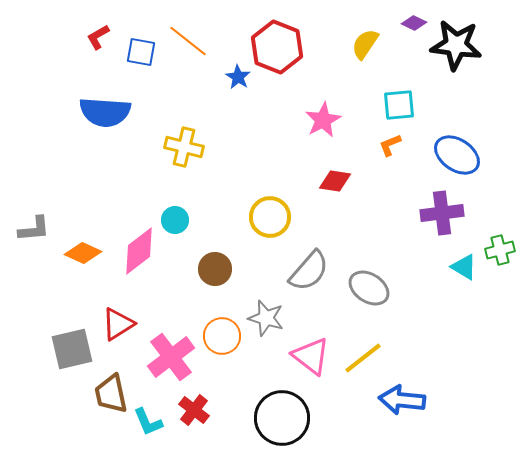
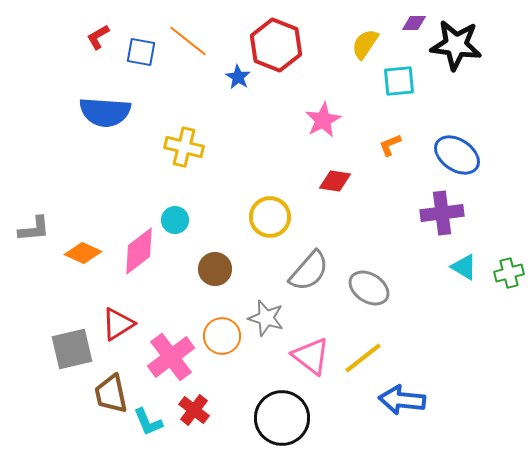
purple diamond: rotated 25 degrees counterclockwise
red hexagon: moved 1 px left, 2 px up
cyan square: moved 24 px up
green cross: moved 9 px right, 23 px down
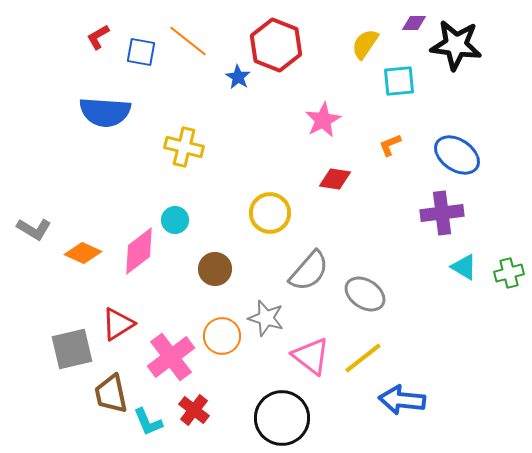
red diamond: moved 2 px up
yellow circle: moved 4 px up
gray L-shape: rotated 36 degrees clockwise
gray ellipse: moved 4 px left, 6 px down
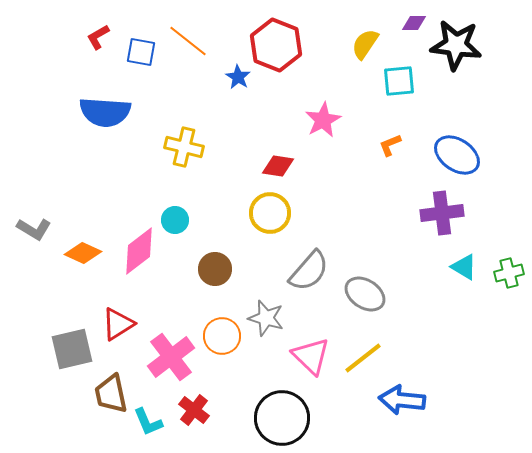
red diamond: moved 57 px left, 13 px up
pink triangle: rotated 6 degrees clockwise
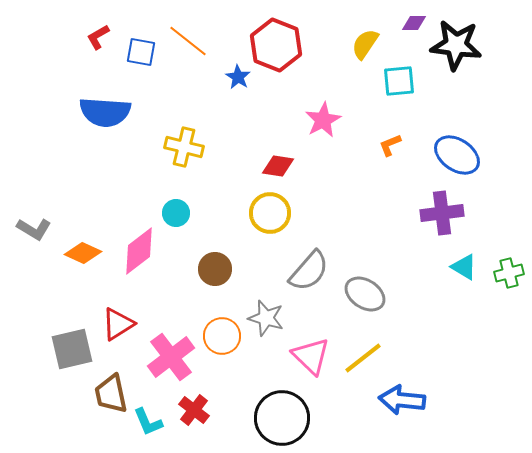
cyan circle: moved 1 px right, 7 px up
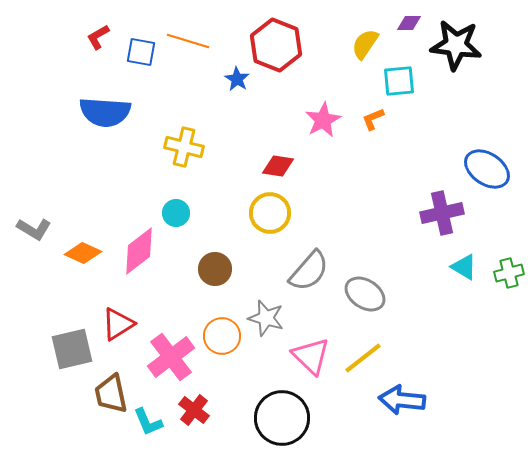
purple diamond: moved 5 px left
orange line: rotated 21 degrees counterclockwise
blue star: moved 1 px left, 2 px down
orange L-shape: moved 17 px left, 26 px up
blue ellipse: moved 30 px right, 14 px down
purple cross: rotated 6 degrees counterclockwise
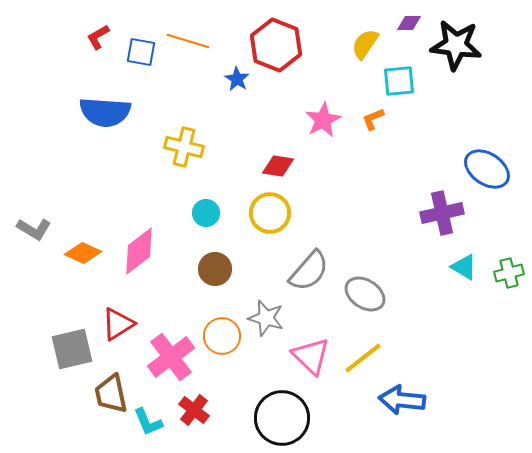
cyan circle: moved 30 px right
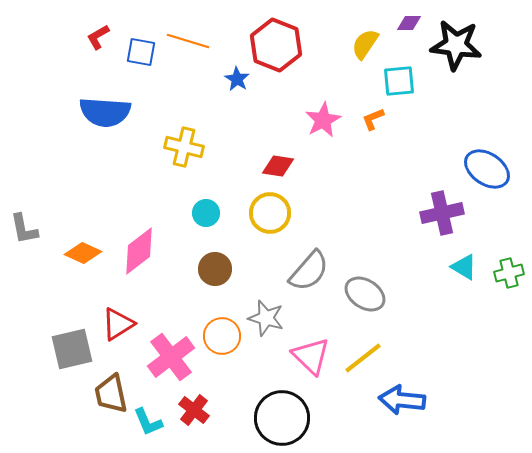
gray L-shape: moved 10 px left; rotated 48 degrees clockwise
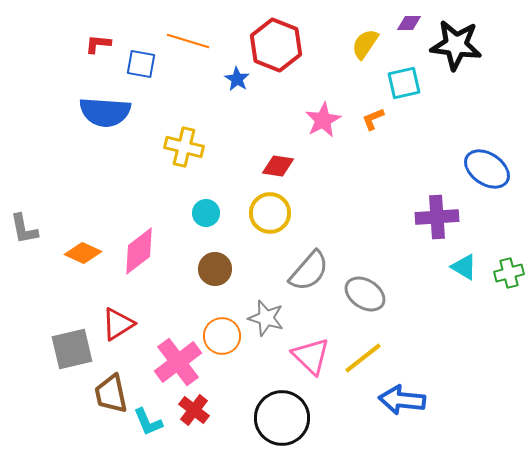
red L-shape: moved 7 px down; rotated 36 degrees clockwise
blue square: moved 12 px down
cyan square: moved 5 px right, 2 px down; rotated 8 degrees counterclockwise
purple cross: moved 5 px left, 4 px down; rotated 9 degrees clockwise
pink cross: moved 7 px right, 5 px down
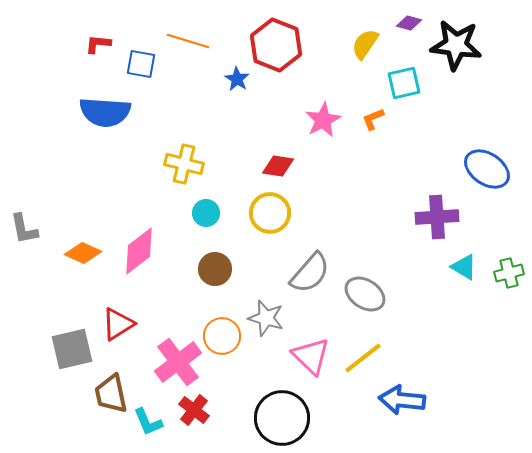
purple diamond: rotated 15 degrees clockwise
yellow cross: moved 17 px down
gray semicircle: moved 1 px right, 2 px down
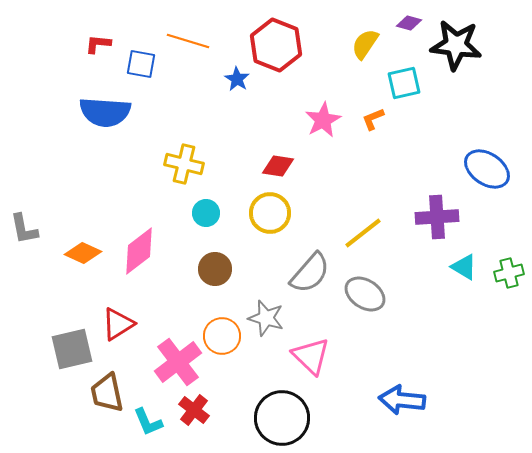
yellow line: moved 125 px up
brown trapezoid: moved 4 px left, 1 px up
